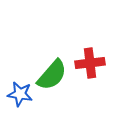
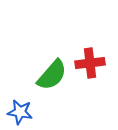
blue star: moved 18 px down
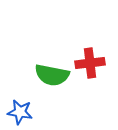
green semicircle: rotated 60 degrees clockwise
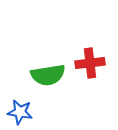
green semicircle: moved 4 px left; rotated 20 degrees counterclockwise
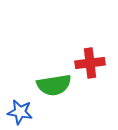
green semicircle: moved 6 px right, 10 px down
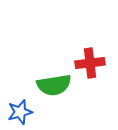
blue star: rotated 25 degrees counterclockwise
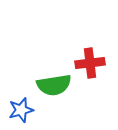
blue star: moved 1 px right, 2 px up
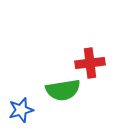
green semicircle: moved 9 px right, 5 px down
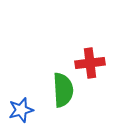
green semicircle: rotated 84 degrees counterclockwise
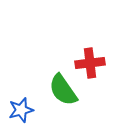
green semicircle: rotated 148 degrees clockwise
